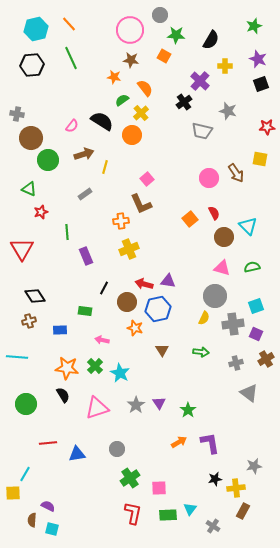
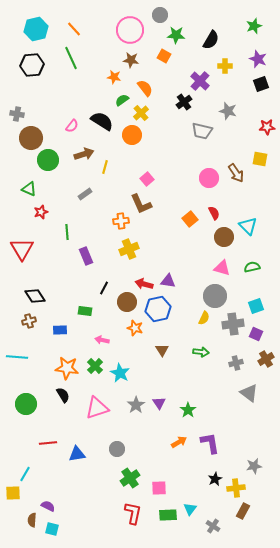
orange line at (69, 24): moved 5 px right, 5 px down
black star at (215, 479): rotated 16 degrees counterclockwise
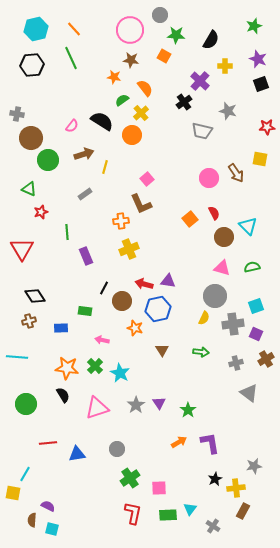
brown circle at (127, 302): moved 5 px left, 1 px up
blue rectangle at (60, 330): moved 1 px right, 2 px up
yellow square at (13, 493): rotated 14 degrees clockwise
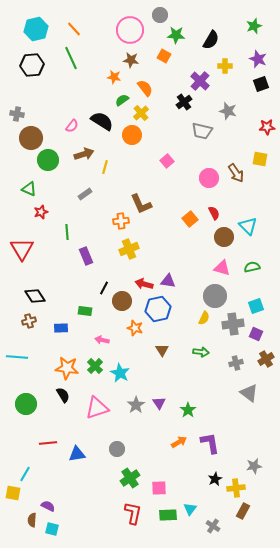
pink square at (147, 179): moved 20 px right, 18 px up
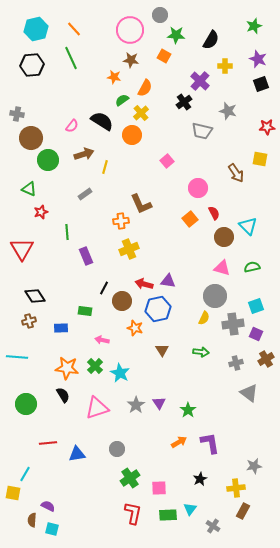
orange semicircle at (145, 88): rotated 66 degrees clockwise
pink circle at (209, 178): moved 11 px left, 10 px down
black star at (215, 479): moved 15 px left
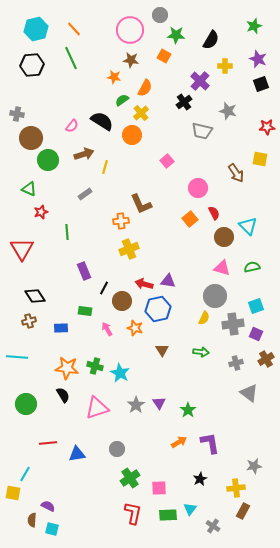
purple rectangle at (86, 256): moved 2 px left, 15 px down
pink arrow at (102, 340): moved 5 px right, 11 px up; rotated 48 degrees clockwise
green cross at (95, 366): rotated 28 degrees counterclockwise
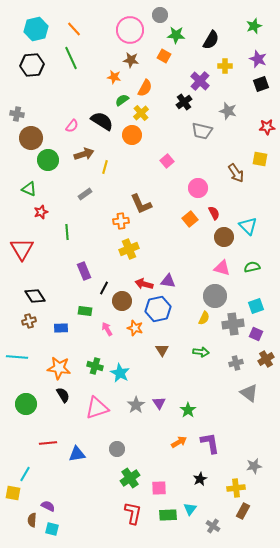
orange star at (67, 368): moved 8 px left
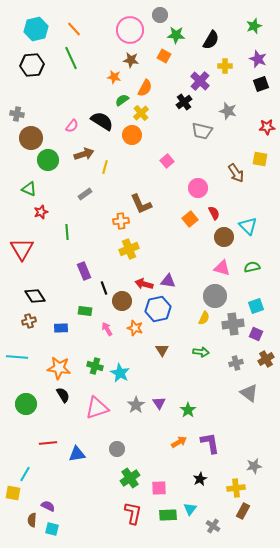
black line at (104, 288): rotated 48 degrees counterclockwise
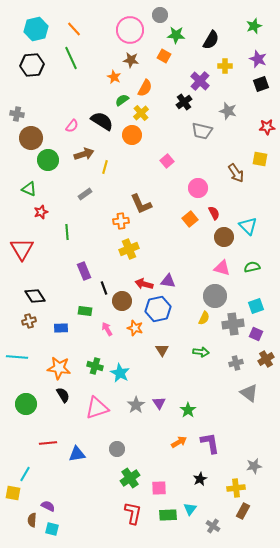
orange star at (114, 77): rotated 16 degrees clockwise
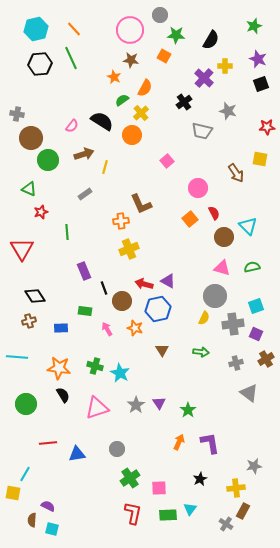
black hexagon at (32, 65): moved 8 px right, 1 px up
purple cross at (200, 81): moved 4 px right, 3 px up
purple triangle at (168, 281): rotated 21 degrees clockwise
orange arrow at (179, 442): rotated 35 degrees counterclockwise
gray cross at (213, 526): moved 13 px right, 2 px up
